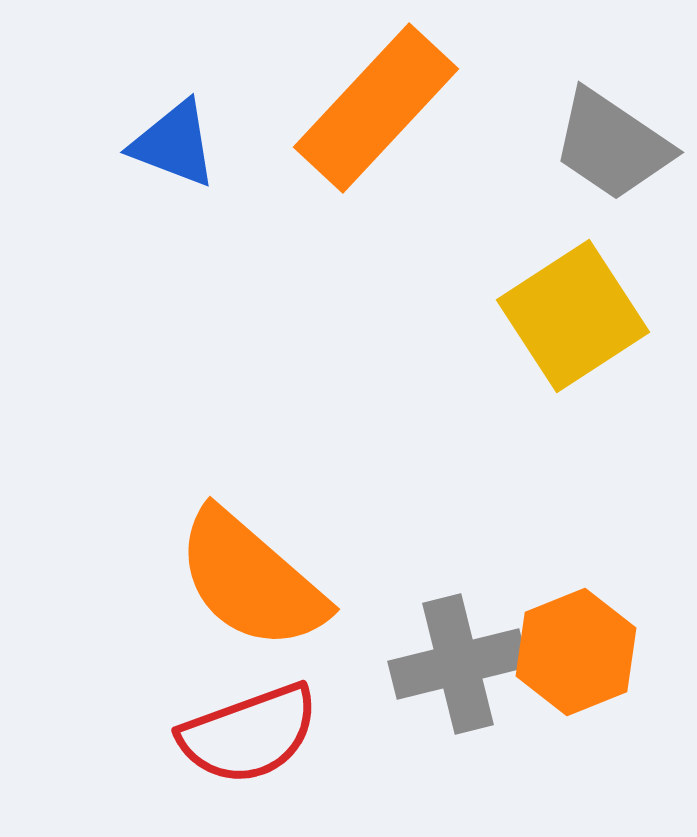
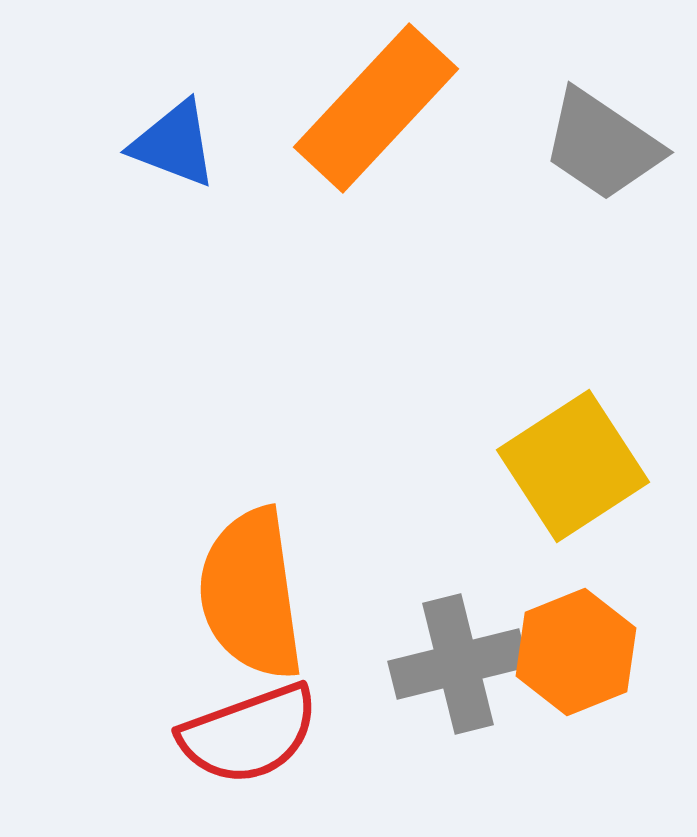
gray trapezoid: moved 10 px left
yellow square: moved 150 px down
orange semicircle: moved 14 px down; rotated 41 degrees clockwise
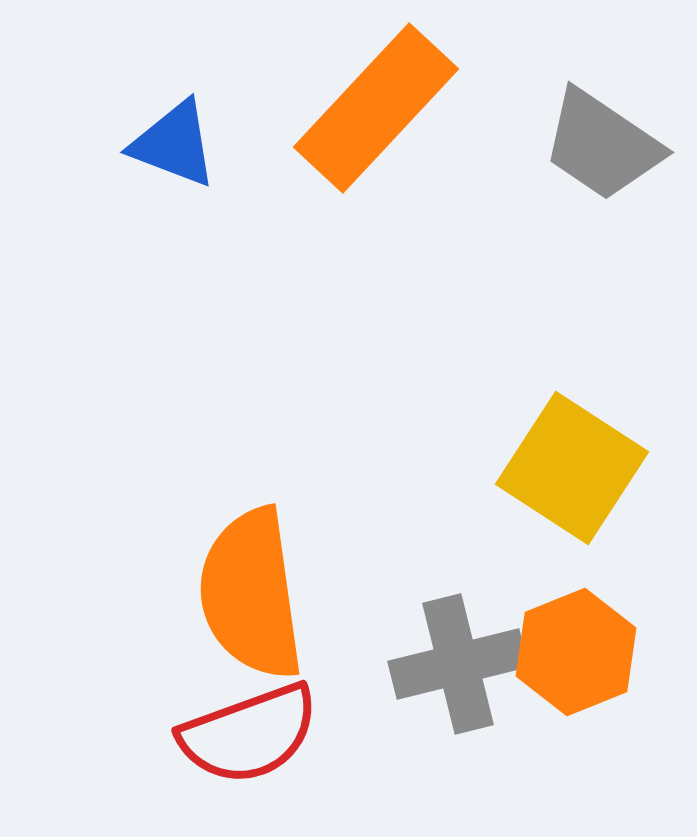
yellow square: moved 1 px left, 2 px down; rotated 24 degrees counterclockwise
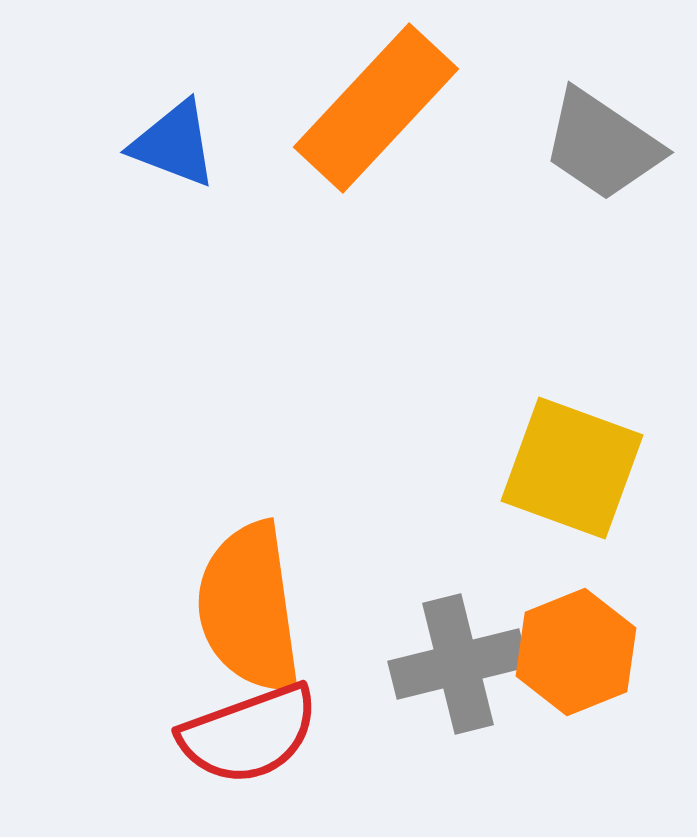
yellow square: rotated 13 degrees counterclockwise
orange semicircle: moved 2 px left, 14 px down
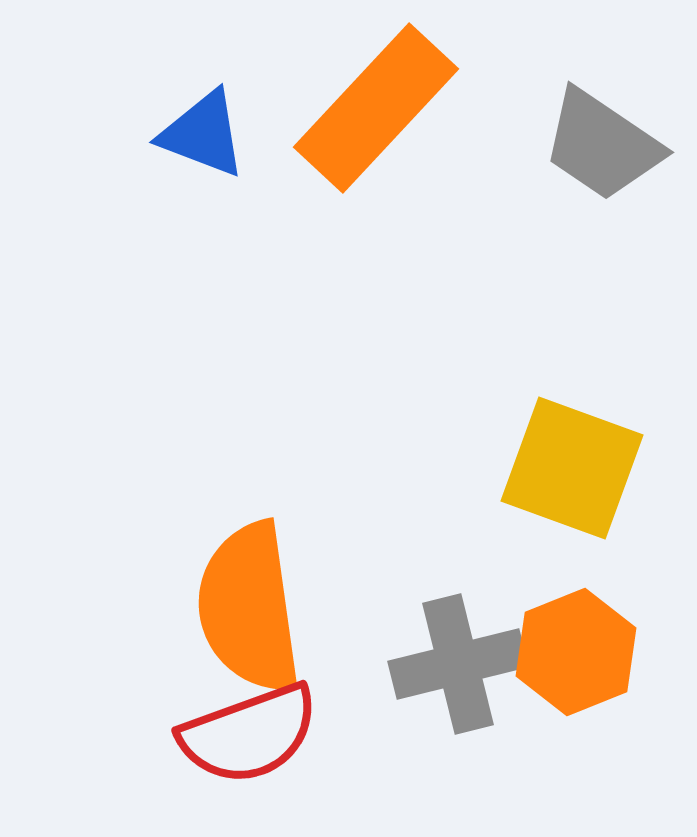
blue triangle: moved 29 px right, 10 px up
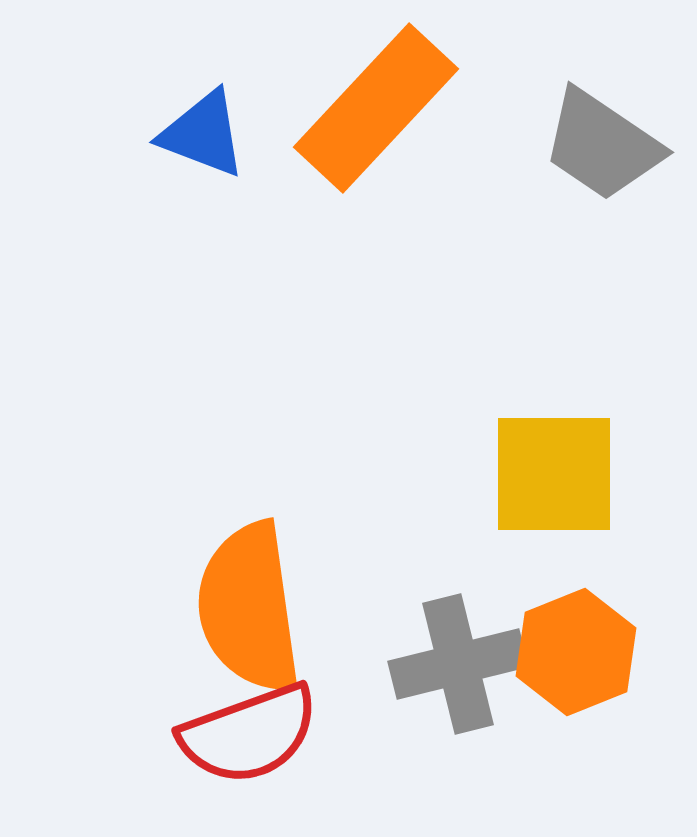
yellow square: moved 18 px left, 6 px down; rotated 20 degrees counterclockwise
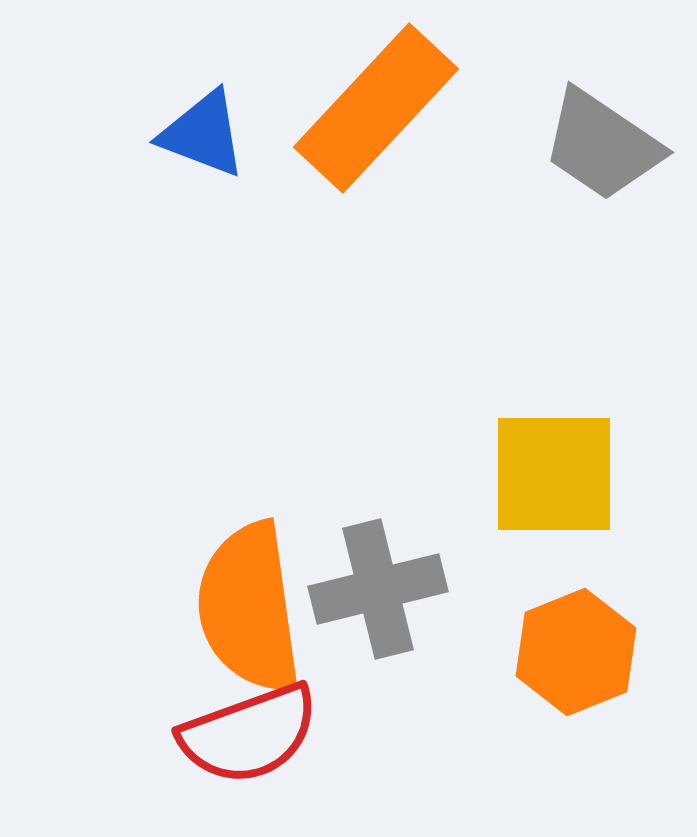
gray cross: moved 80 px left, 75 px up
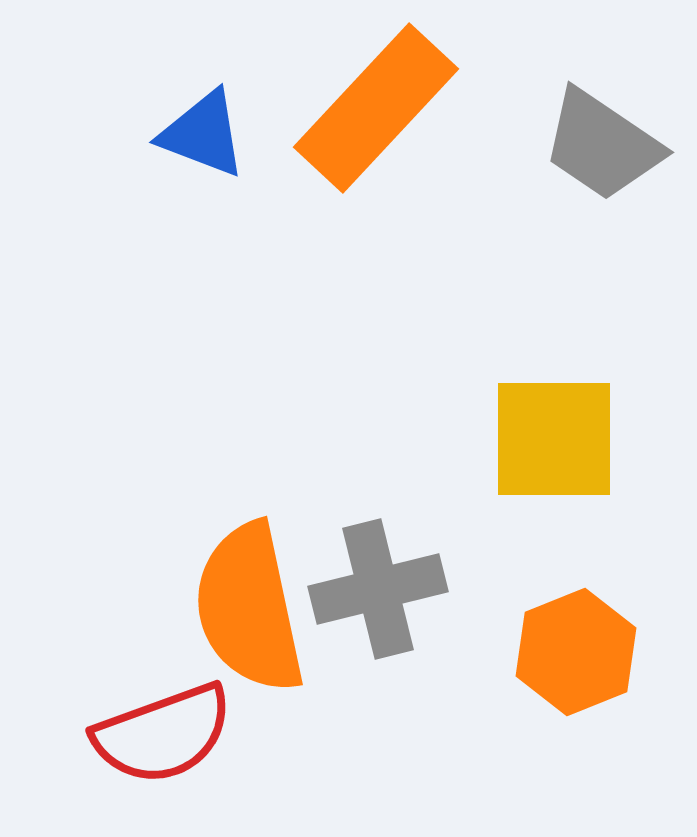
yellow square: moved 35 px up
orange semicircle: rotated 4 degrees counterclockwise
red semicircle: moved 86 px left
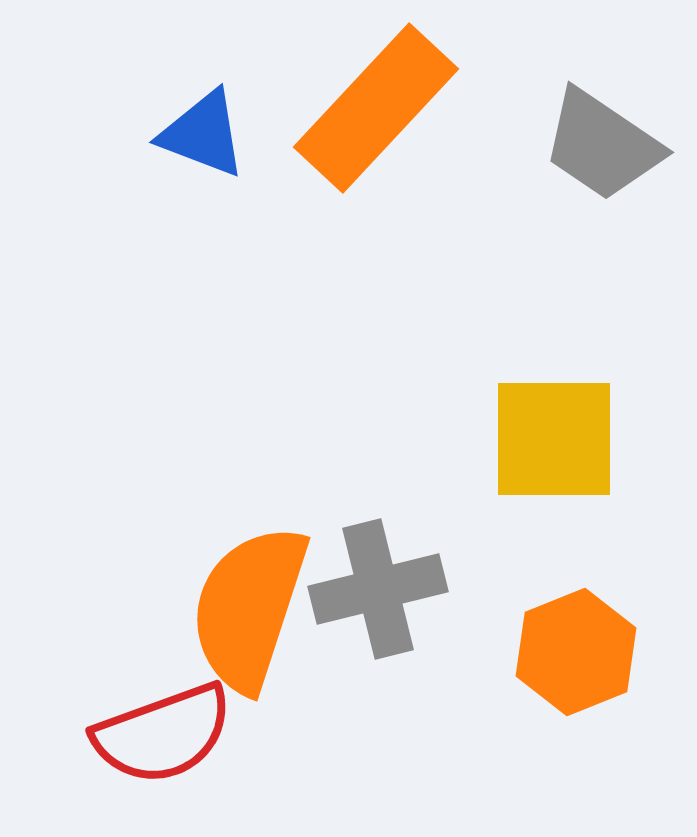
orange semicircle: rotated 30 degrees clockwise
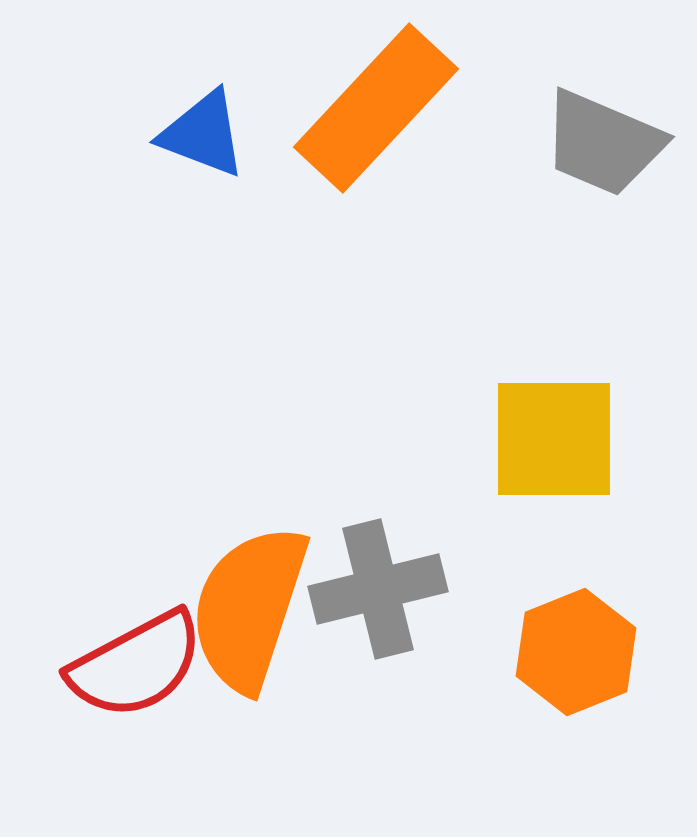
gray trapezoid: moved 1 px right, 2 px up; rotated 11 degrees counterclockwise
red semicircle: moved 27 px left, 69 px up; rotated 8 degrees counterclockwise
